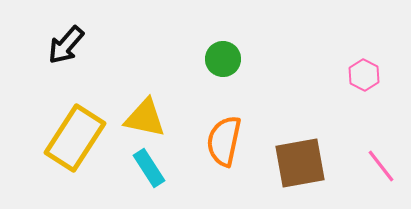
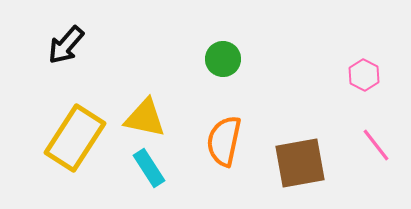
pink line: moved 5 px left, 21 px up
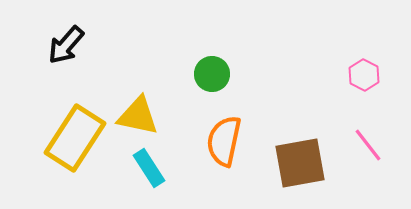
green circle: moved 11 px left, 15 px down
yellow triangle: moved 7 px left, 2 px up
pink line: moved 8 px left
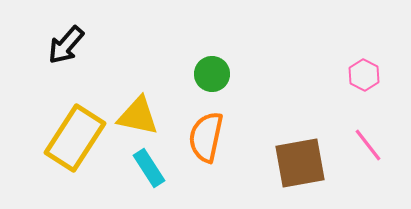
orange semicircle: moved 18 px left, 4 px up
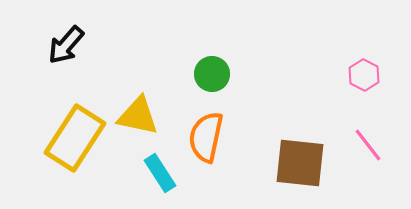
brown square: rotated 16 degrees clockwise
cyan rectangle: moved 11 px right, 5 px down
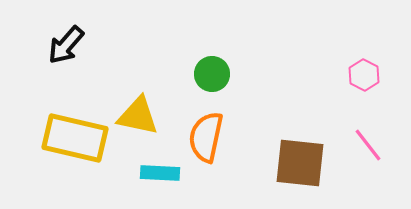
yellow rectangle: rotated 70 degrees clockwise
cyan rectangle: rotated 54 degrees counterclockwise
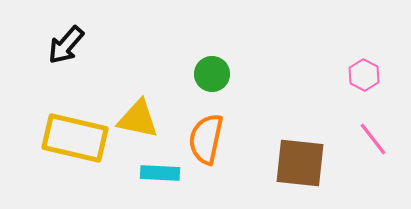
yellow triangle: moved 3 px down
orange semicircle: moved 2 px down
pink line: moved 5 px right, 6 px up
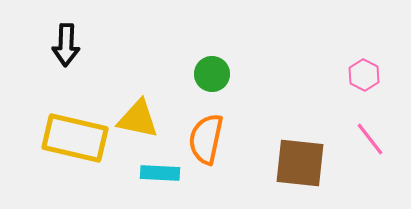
black arrow: rotated 39 degrees counterclockwise
pink line: moved 3 px left
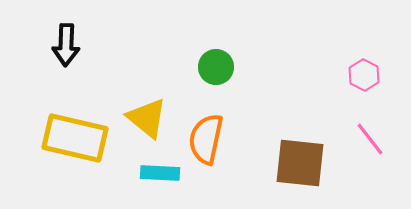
green circle: moved 4 px right, 7 px up
yellow triangle: moved 9 px right, 1 px up; rotated 27 degrees clockwise
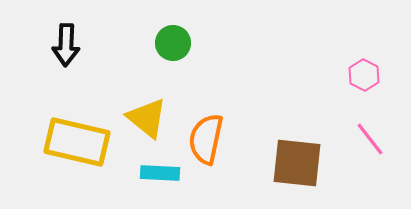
green circle: moved 43 px left, 24 px up
yellow rectangle: moved 2 px right, 4 px down
brown square: moved 3 px left
